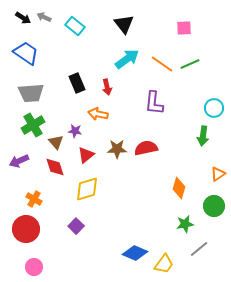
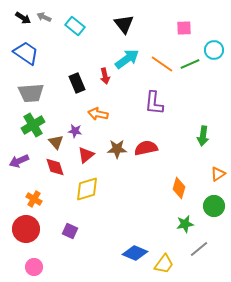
red arrow: moved 2 px left, 11 px up
cyan circle: moved 58 px up
purple square: moved 6 px left, 5 px down; rotated 21 degrees counterclockwise
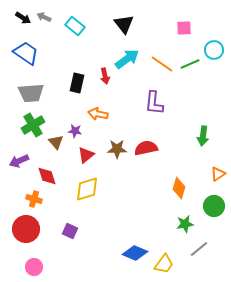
black rectangle: rotated 36 degrees clockwise
red diamond: moved 8 px left, 9 px down
orange cross: rotated 14 degrees counterclockwise
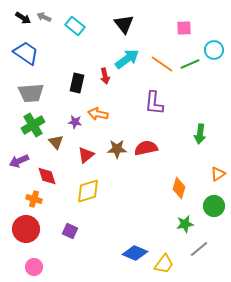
purple star: moved 9 px up
green arrow: moved 3 px left, 2 px up
yellow diamond: moved 1 px right, 2 px down
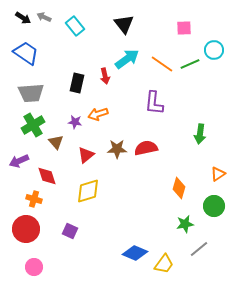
cyan rectangle: rotated 12 degrees clockwise
orange arrow: rotated 30 degrees counterclockwise
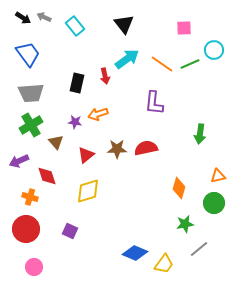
blue trapezoid: moved 2 px right, 1 px down; rotated 20 degrees clockwise
green cross: moved 2 px left
orange triangle: moved 2 px down; rotated 21 degrees clockwise
orange cross: moved 4 px left, 2 px up
green circle: moved 3 px up
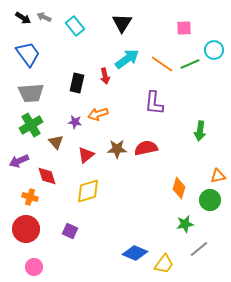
black triangle: moved 2 px left, 1 px up; rotated 10 degrees clockwise
green arrow: moved 3 px up
green circle: moved 4 px left, 3 px up
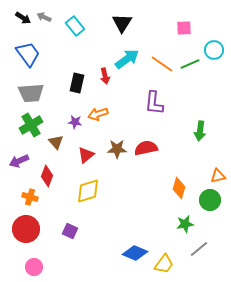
red diamond: rotated 40 degrees clockwise
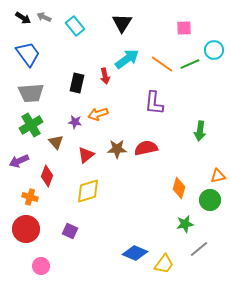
pink circle: moved 7 px right, 1 px up
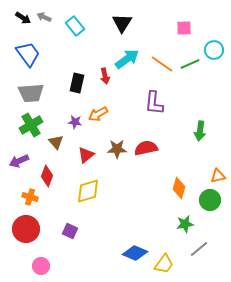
orange arrow: rotated 12 degrees counterclockwise
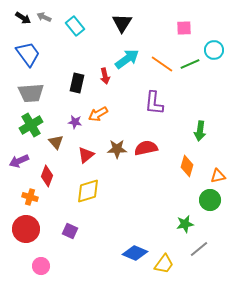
orange diamond: moved 8 px right, 22 px up
